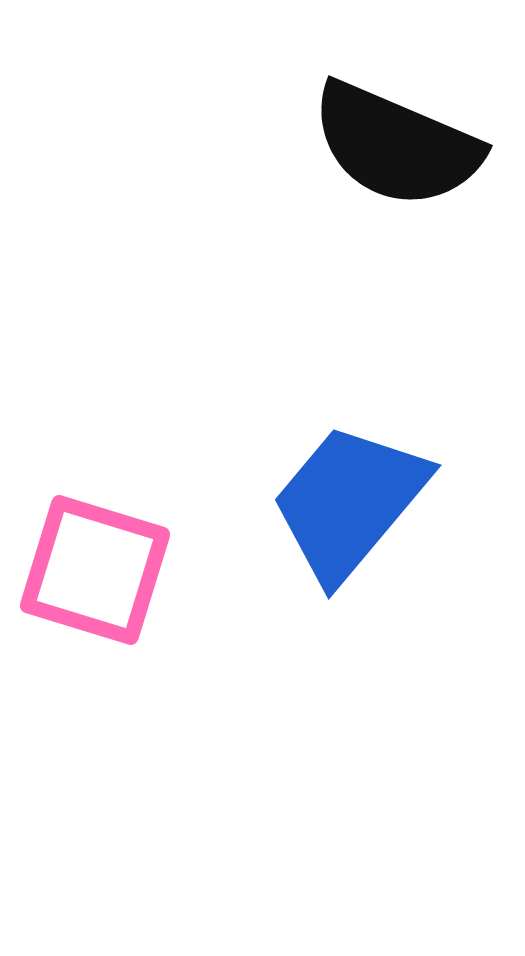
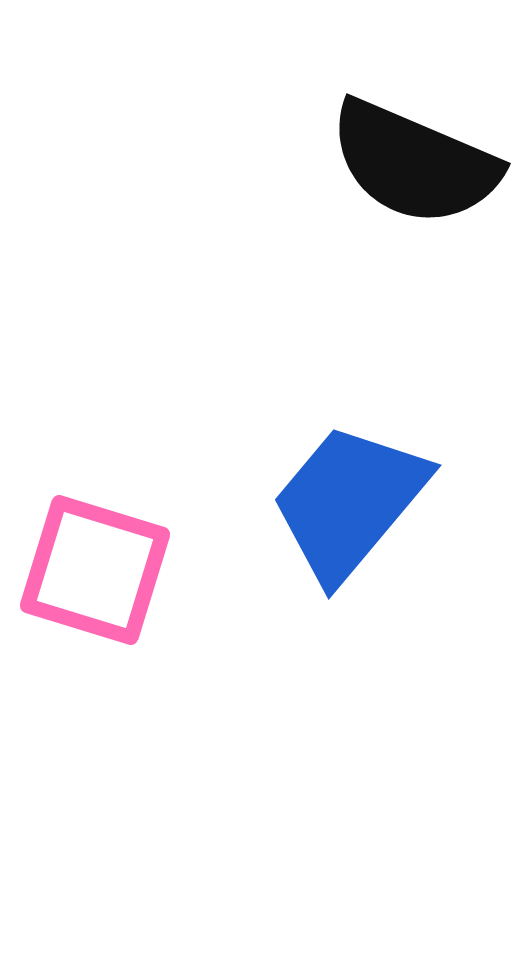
black semicircle: moved 18 px right, 18 px down
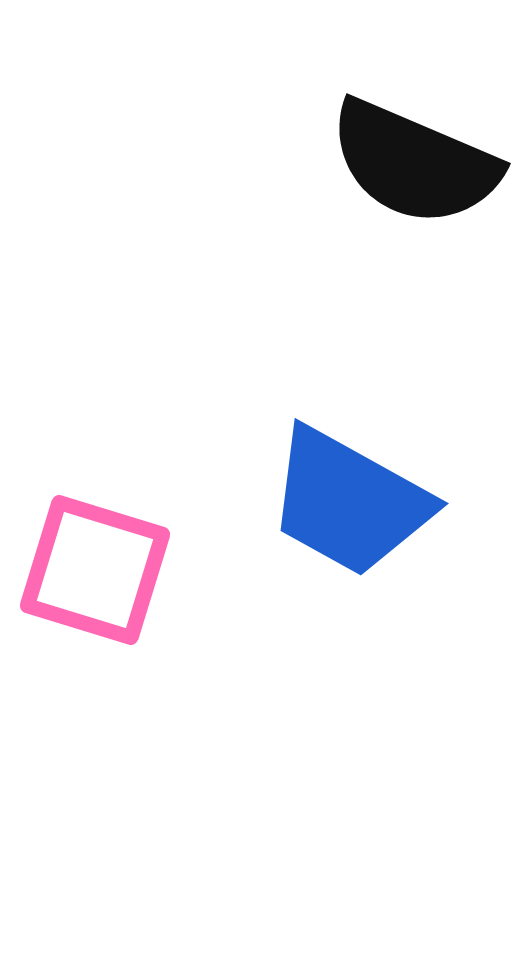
blue trapezoid: rotated 101 degrees counterclockwise
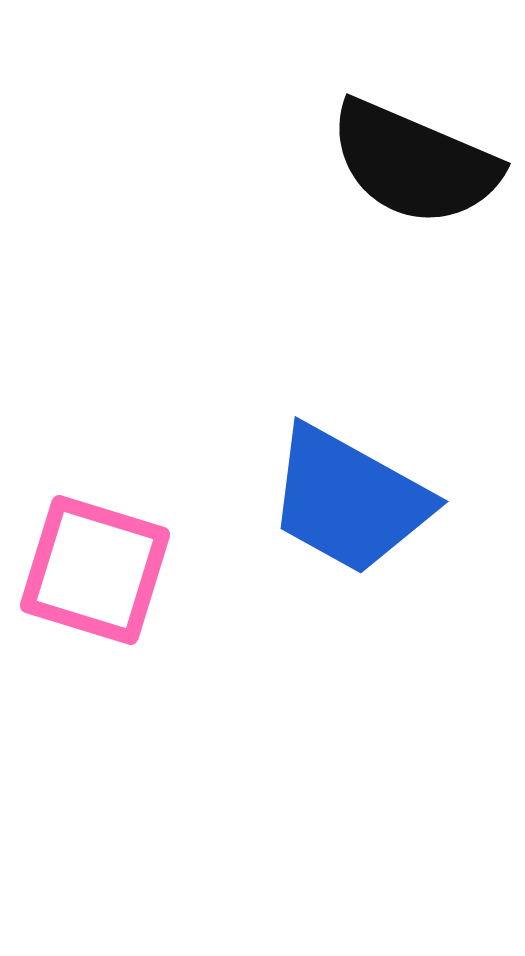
blue trapezoid: moved 2 px up
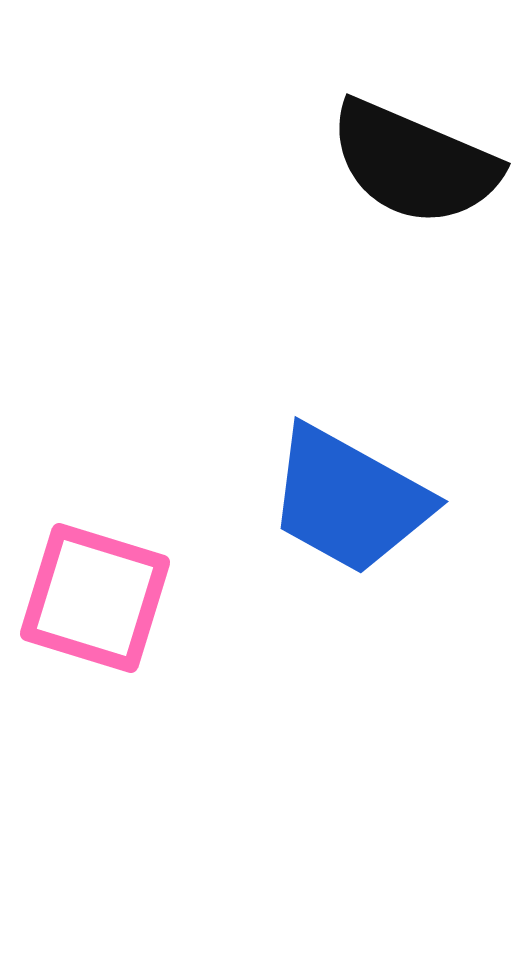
pink square: moved 28 px down
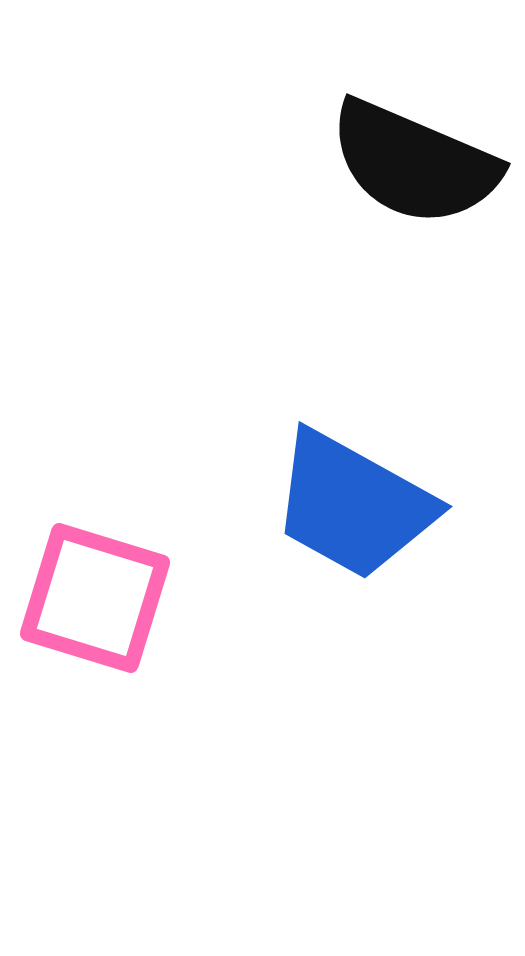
blue trapezoid: moved 4 px right, 5 px down
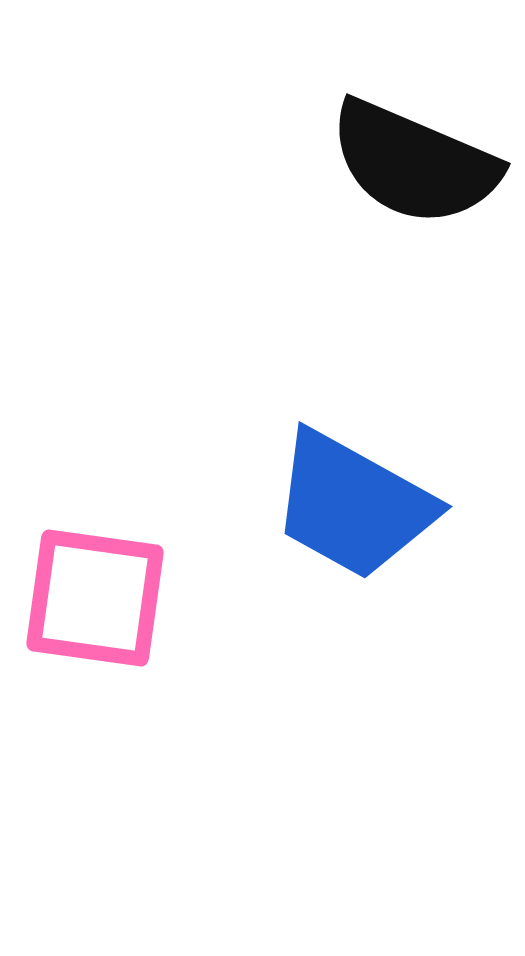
pink square: rotated 9 degrees counterclockwise
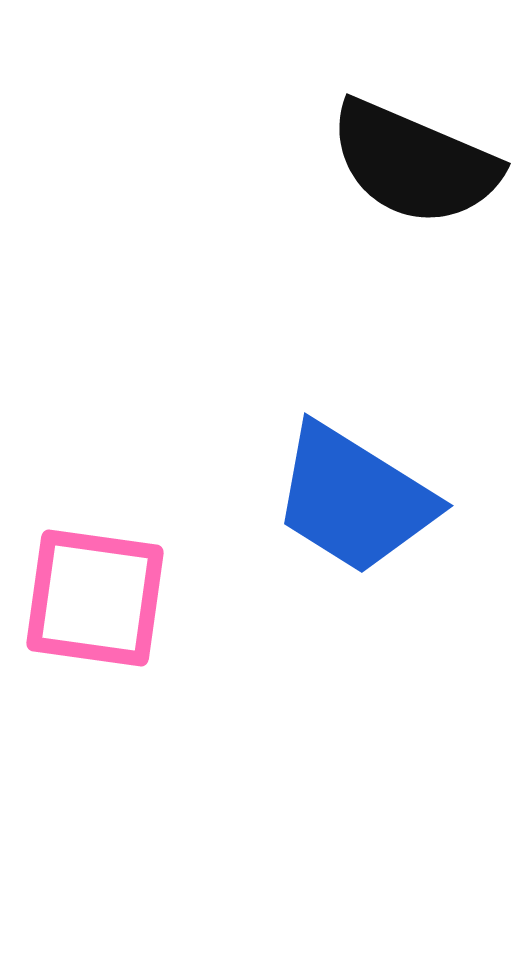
blue trapezoid: moved 1 px right, 6 px up; rotated 3 degrees clockwise
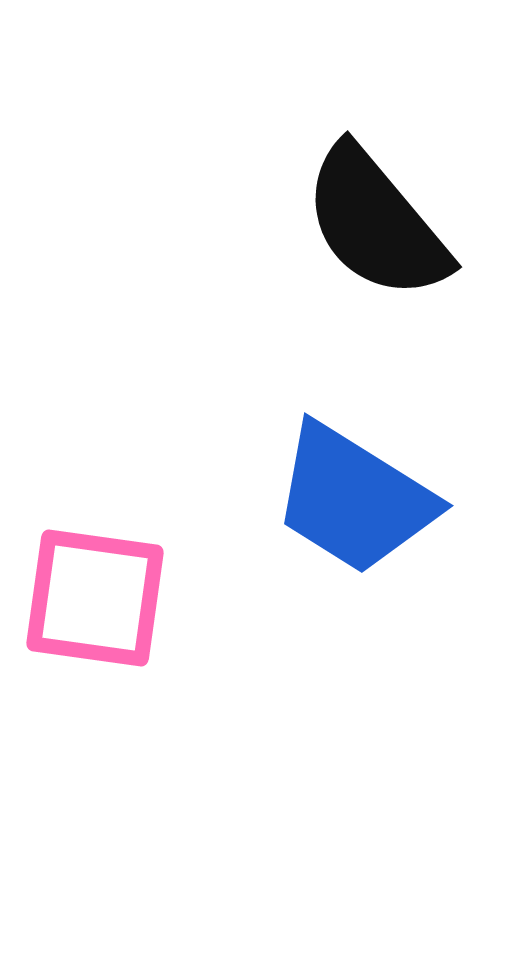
black semicircle: moved 38 px left, 60 px down; rotated 27 degrees clockwise
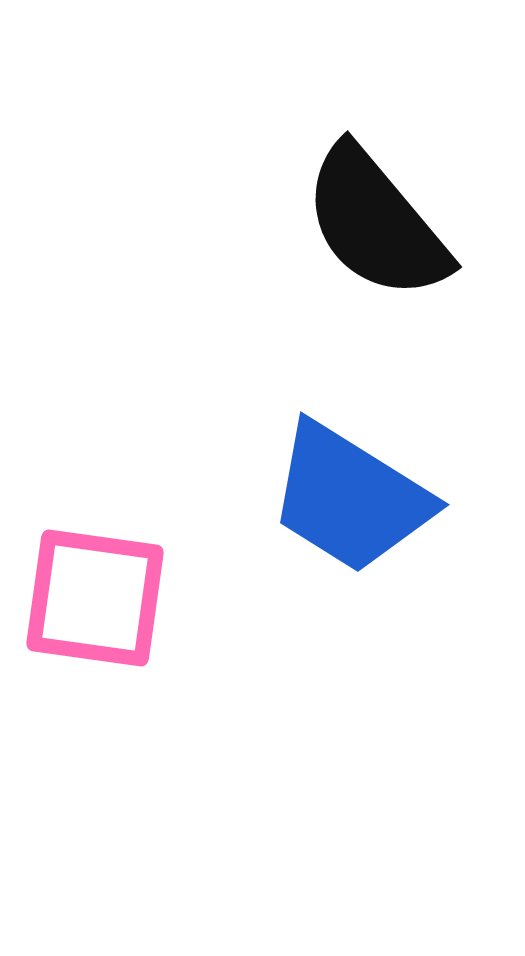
blue trapezoid: moved 4 px left, 1 px up
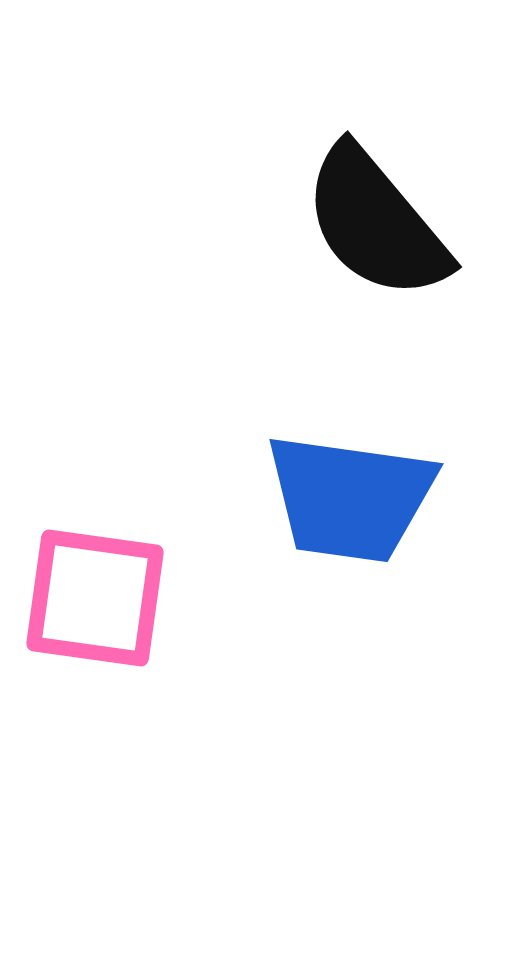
blue trapezoid: rotated 24 degrees counterclockwise
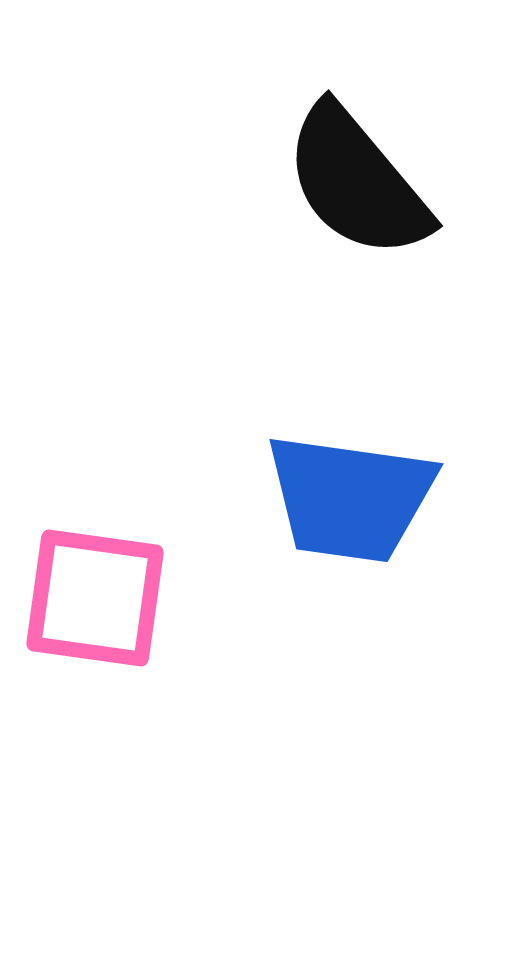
black semicircle: moved 19 px left, 41 px up
